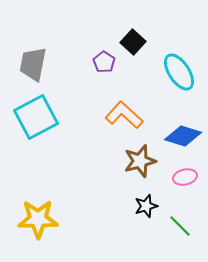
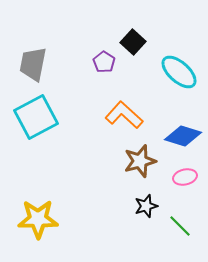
cyan ellipse: rotated 15 degrees counterclockwise
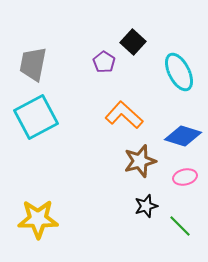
cyan ellipse: rotated 21 degrees clockwise
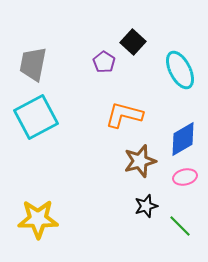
cyan ellipse: moved 1 px right, 2 px up
orange L-shape: rotated 27 degrees counterclockwise
blue diamond: moved 3 px down; rotated 48 degrees counterclockwise
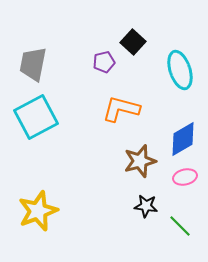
purple pentagon: rotated 25 degrees clockwise
cyan ellipse: rotated 9 degrees clockwise
orange L-shape: moved 3 px left, 6 px up
black star: rotated 25 degrees clockwise
yellow star: moved 8 px up; rotated 21 degrees counterclockwise
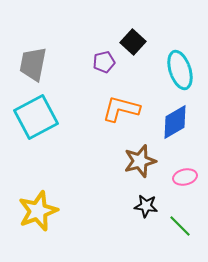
blue diamond: moved 8 px left, 17 px up
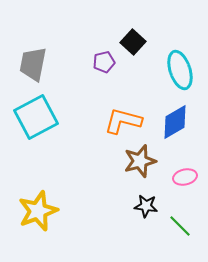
orange L-shape: moved 2 px right, 12 px down
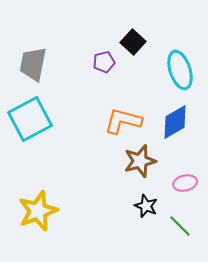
cyan square: moved 6 px left, 2 px down
pink ellipse: moved 6 px down
black star: rotated 15 degrees clockwise
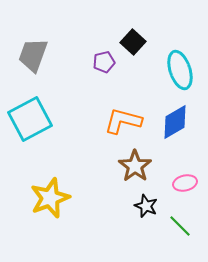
gray trapezoid: moved 9 px up; rotated 9 degrees clockwise
brown star: moved 5 px left, 5 px down; rotated 20 degrees counterclockwise
yellow star: moved 12 px right, 13 px up
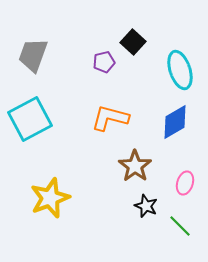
orange L-shape: moved 13 px left, 3 px up
pink ellipse: rotated 60 degrees counterclockwise
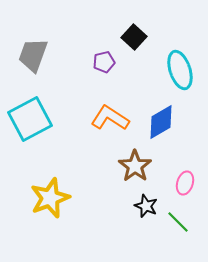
black square: moved 1 px right, 5 px up
orange L-shape: rotated 18 degrees clockwise
blue diamond: moved 14 px left
green line: moved 2 px left, 4 px up
